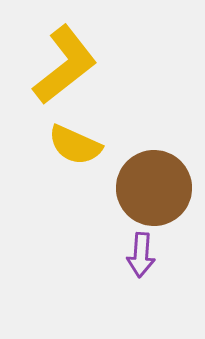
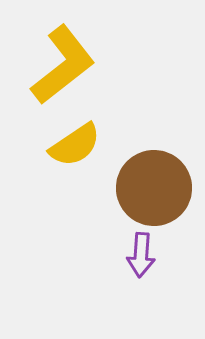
yellow L-shape: moved 2 px left
yellow semicircle: rotated 58 degrees counterclockwise
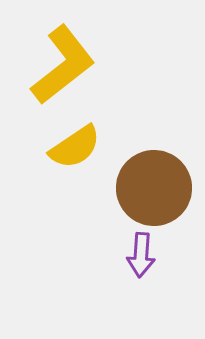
yellow semicircle: moved 2 px down
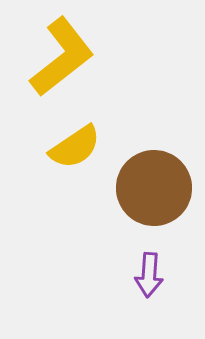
yellow L-shape: moved 1 px left, 8 px up
purple arrow: moved 8 px right, 20 px down
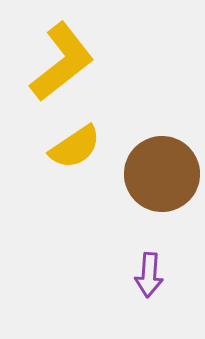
yellow L-shape: moved 5 px down
brown circle: moved 8 px right, 14 px up
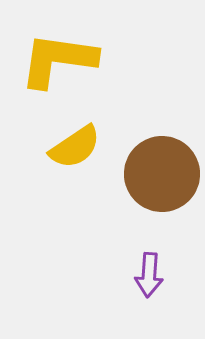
yellow L-shape: moved 4 px left, 2 px up; rotated 134 degrees counterclockwise
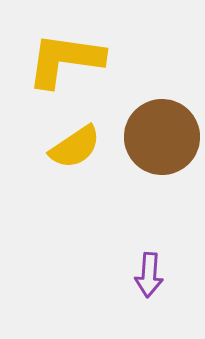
yellow L-shape: moved 7 px right
brown circle: moved 37 px up
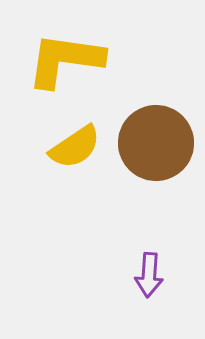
brown circle: moved 6 px left, 6 px down
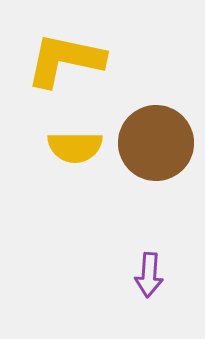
yellow L-shape: rotated 4 degrees clockwise
yellow semicircle: rotated 34 degrees clockwise
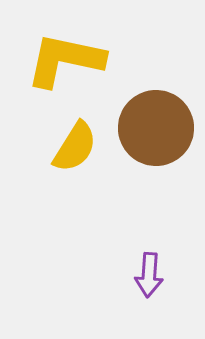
brown circle: moved 15 px up
yellow semicircle: rotated 58 degrees counterclockwise
